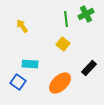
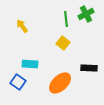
yellow square: moved 1 px up
black rectangle: rotated 49 degrees clockwise
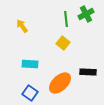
black rectangle: moved 1 px left, 4 px down
blue square: moved 12 px right, 11 px down
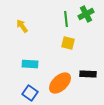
yellow square: moved 5 px right; rotated 24 degrees counterclockwise
black rectangle: moved 2 px down
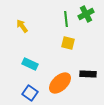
cyan rectangle: rotated 21 degrees clockwise
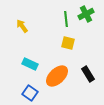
black rectangle: rotated 56 degrees clockwise
orange ellipse: moved 3 px left, 7 px up
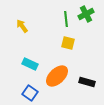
black rectangle: moved 1 px left, 8 px down; rotated 42 degrees counterclockwise
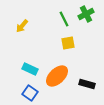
green line: moved 2 px left; rotated 21 degrees counterclockwise
yellow arrow: rotated 104 degrees counterclockwise
yellow square: rotated 24 degrees counterclockwise
cyan rectangle: moved 5 px down
black rectangle: moved 2 px down
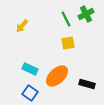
green line: moved 2 px right
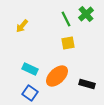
green cross: rotated 14 degrees counterclockwise
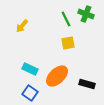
green cross: rotated 28 degrees counterclockwise
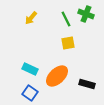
yellow arrow: moved 9 px right, 8 px up
